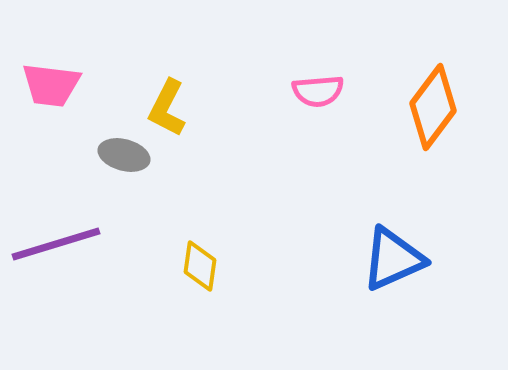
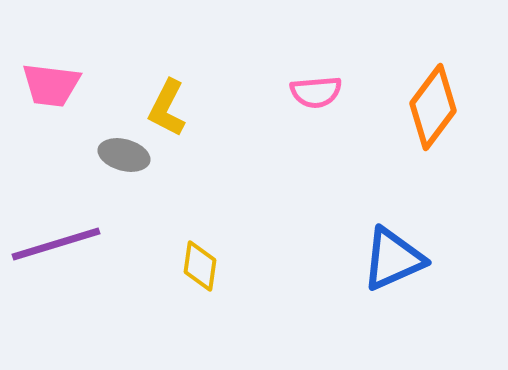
pink semicircle: moved 2 px left, 1 px down
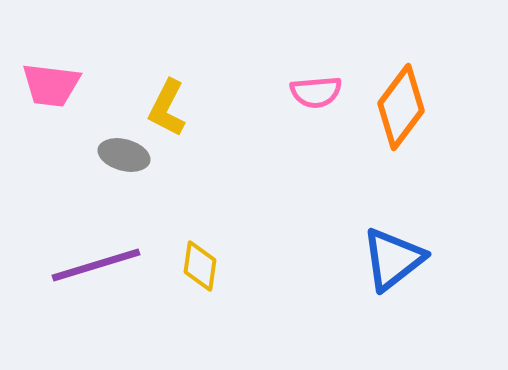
orange diamond: moved 32 px left
purple line: moved 40 px right, 21 px down
blue triangle: rotated 14 degrees counterclockwise
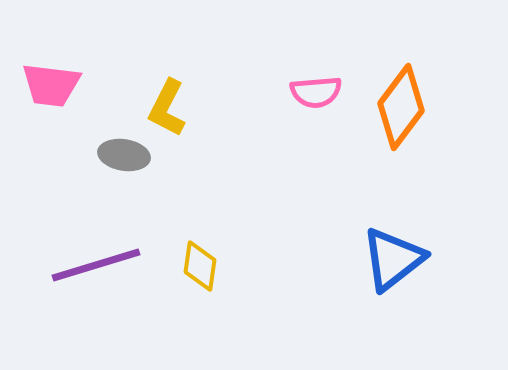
gray ellipse: rotated 6 degrees counterclockwise
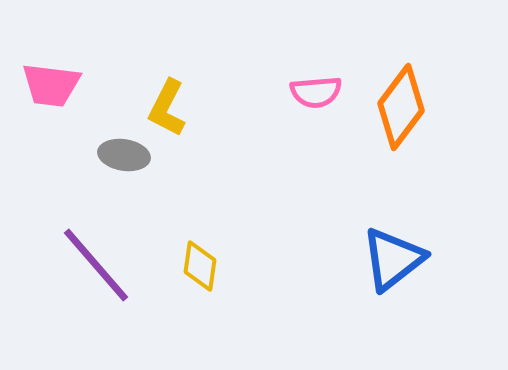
purple line: rotated 66 degrees clockwise
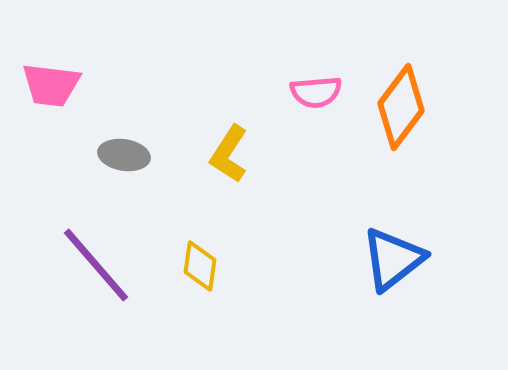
yellow L-shape: moved 62 px right, 46 px down; rotated 6 degrees clockwise
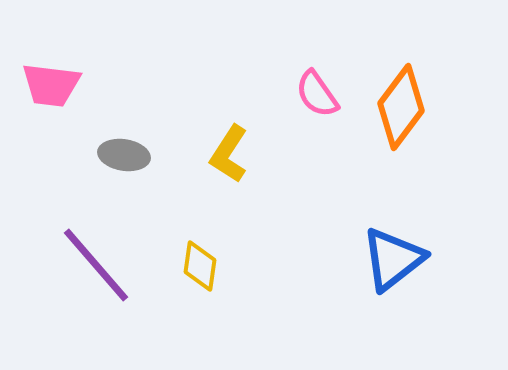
pink semicircle: moved 1 px right, 2 px down; rotated 60 degrees clockwise
